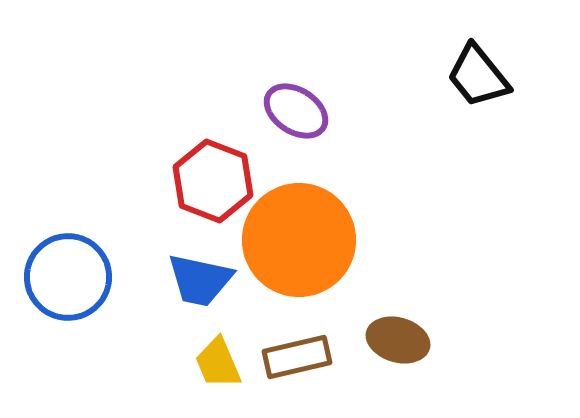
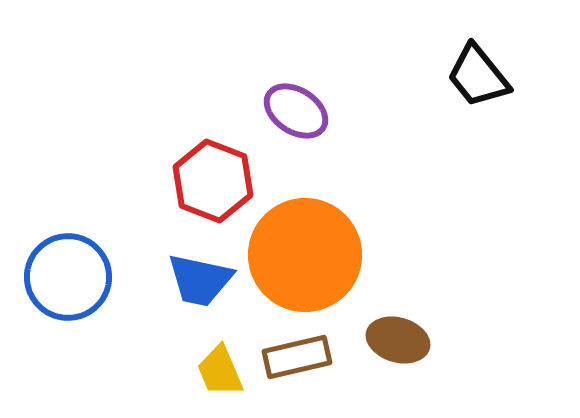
orange circle: moved 6 px right, 15 px down
yellow trapezoid: moved 2 px right, 8 px down
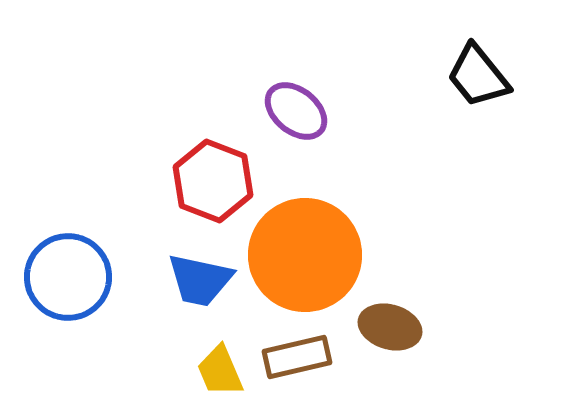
purple ellipse: rotated 6 degrees clockwise
brown ellipse: moved 8 px left, 13 px up
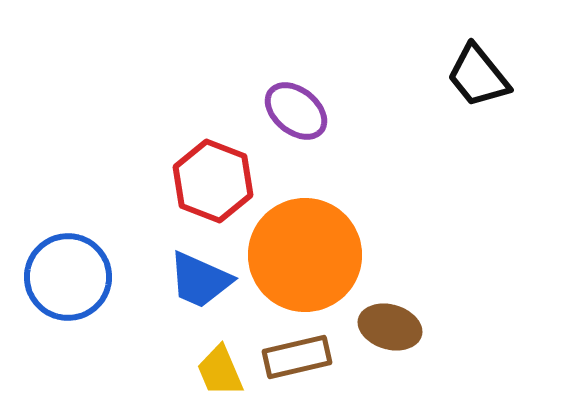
blue trapezoid: rotated 12 degrees clockwise
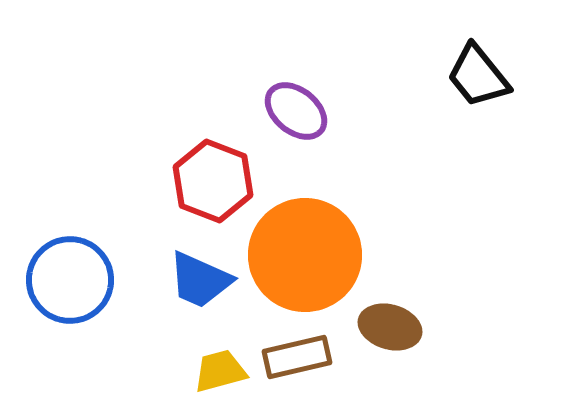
blue circle: moved 2 px right, 3 px down
yellow trapezoid: rotated 98 degrees clockwise
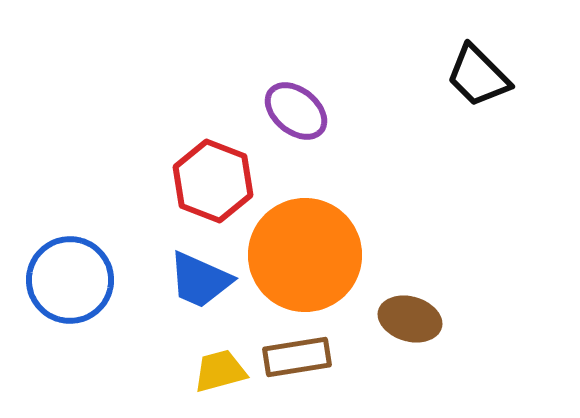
black trapezoid: rotated 6 degrees counterclockwise
brown ellipse: moved 20 px right, 8 px up
brown rectangle: rotated 4 degrees clockwise
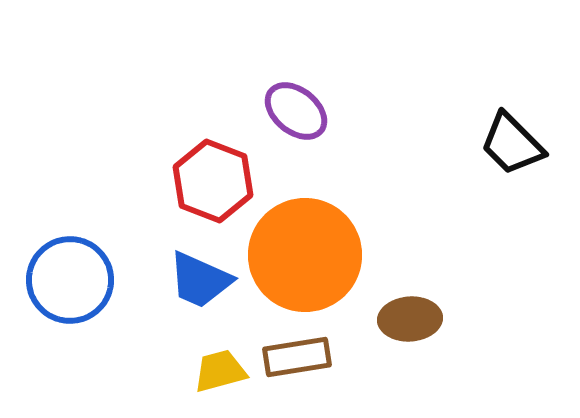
black trapezoid: moved 34 px right, 68 px down
brown ellipse: rotated 20 degrees counterclockwise
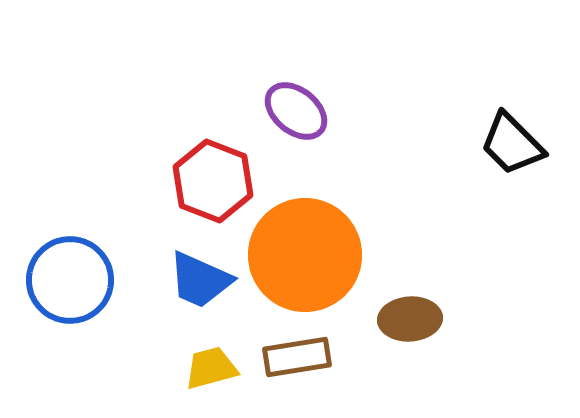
yellow trapezoid: moved 9 px left, 3 px up
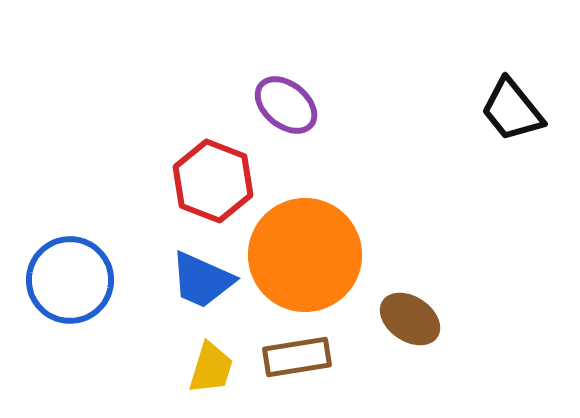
purple ellipse: moved 10 px left, 6 px up
black trapezoid: moved 34 px up; rotated 6 degrees clockwise
blue trapezoid: moved 2 px right
brown ellipse: rotated 38 degrees clockwise
yellow trapezoid: rotated 122 degrees clockwise
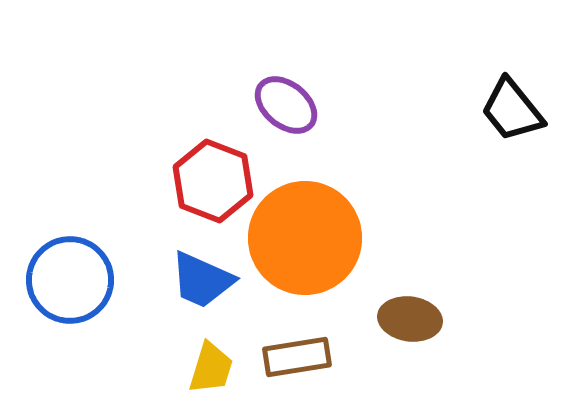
orange circle: moved 17 px up
brown ellipse: rotated 26 degrees counterclockwise
